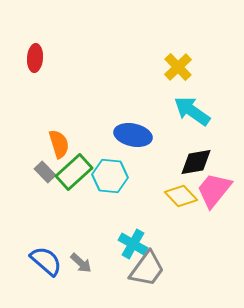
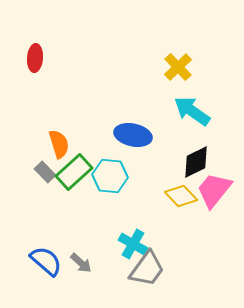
black diamond: rotated 16 degrees counterclockwise
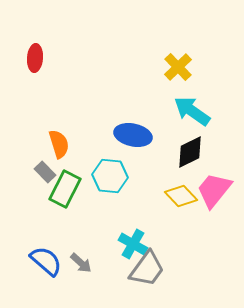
black diamond: moved 6 px left, 10 px up
green rectangle: moved 9 px left, 17 px down; rotated 21 degrees counterclockwise
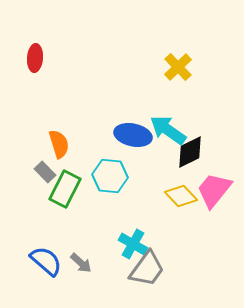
cyan arrow: moved 24 px left, 19 px down
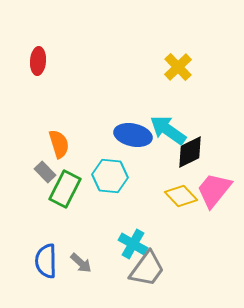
red ellipse: moved 3 px right, 3 px down
blue semicircle: rotated 132 degrees counterclockwise
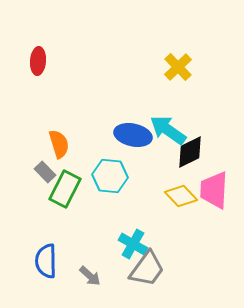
pink trapezoid: rotated 36 degrees counterclockwise
gray arrow: moved 9 px right, 13 px down
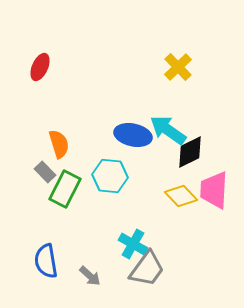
red ellipse: moved 2 px right, 6 px down; rotated 20 degrees clockwise
blue semicircle: rotated 8 degrees counterclockwise
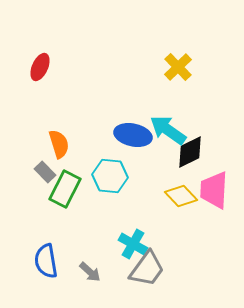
gray arrow: moved 4 px up
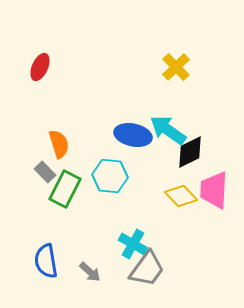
yellow cross: moved 2 px left
